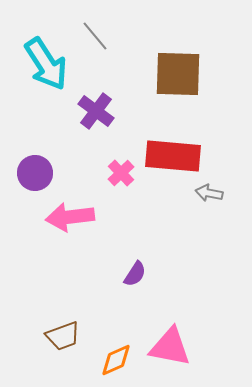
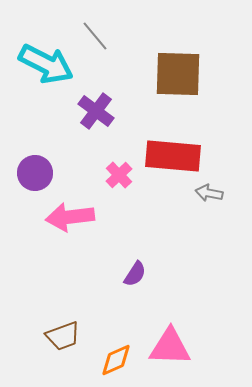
cyan arrow: rotated 30 degrees counterclockwise
pink cross: moved 2 px left, 2 px down
pink triangle: rotated 9 degrees counterclockwise
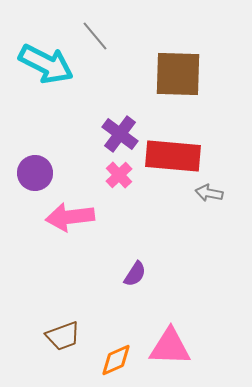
purple cross: moved 24 px right, 23 px down
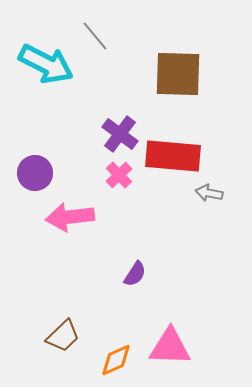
brown trapezoid: rotated 24 degrees counterclockwise
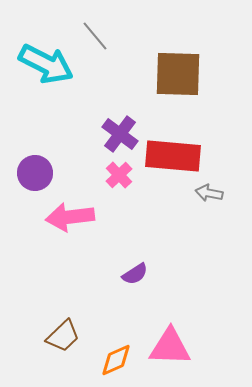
purple semicircle: rotated 24 degrees clockwise
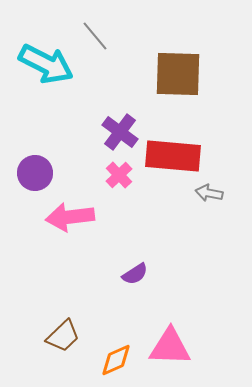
purple cross: moved 2 px up
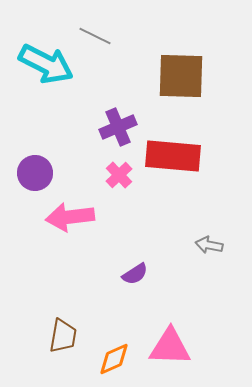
gray line: rotated 24 degrees counterclockwise
brown square: moved 3 px right, 2 px down
purple cross: moved 2 px left, 5 px up; rotated 30 degrees clockwise
gray arrow: moved 52 px down
brown trapezoid: rotated 36 degrees counterclockwise
orange diamond: moved 2 px left, 1 px up
